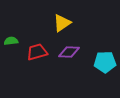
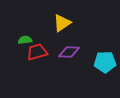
green semicircle: moved 14 px right, 1 px up
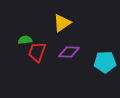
red trapezoid: rotated 55 degrees counterclockwise
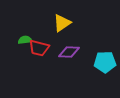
red trapezoid: moved 2 px right, 4 px up; rotated 95 degrees counterclockwise
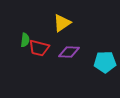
green semicircle: rotated 104 degrees clockwise
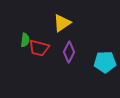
purple diamond: rotated 65 degrees counterclockwise
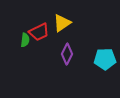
red trapezoid: moved 16 px up; rotated 40 degrees counterclockwise
purple diamond: moved 2 px left, 2 px down
cyan pentagon: moved 3 px up
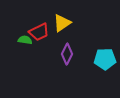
green semicircle: rotated 88 degrees counterclockwise
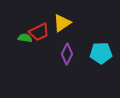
green semicircle: moved 2 px up
cyan pentagon: moved 4 px left, 6 px up
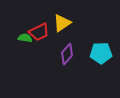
purple diamond: rotated 15 degrees clockwise
